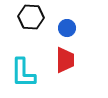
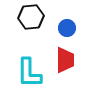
black hexagon: rotated 10 degrees counterclockwise
cyan L-shape: moved 6 px right
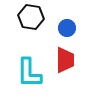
black hexagon: rotated 15 degrees clockwise
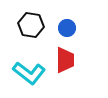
black hexagon: moved 8 px down
cyan L-shape: rotated 52 degrees counterclockwise
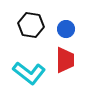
blue circle: moved 1 px left, 1 px down
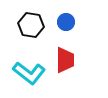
blue circle: moved 7 px up
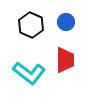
black hexagon: rotated 15 degrees clockwise
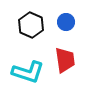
red trapezoid: rotated 8 degrees counterclockwise
cyan L-shape: moved 1 px left, 1 px up; rotated 20 degrees counterclockwise
